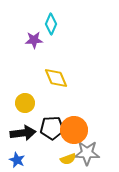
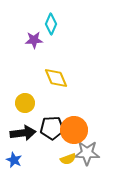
blue star: moved 3 px left
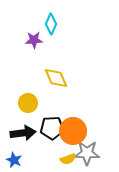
yellow circle: moved 3 px right
orange circle: moved 1 px left, 1 px down
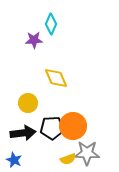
orange circle: moved 5 px up
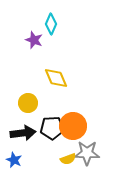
purple star: rotated 24 degrees clockwise
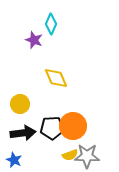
yellow circle: moved 8 px left, 1 px down
gray star: moved 3 px down
yellow semicircle: moved 2 px right, 4 px up
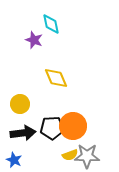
cyan diamond: rotated 35 degrees counterclockwise
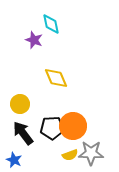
black arrow: rotated 120 degrees counterclockwise
gray star: moved 4 px right, 3 px up
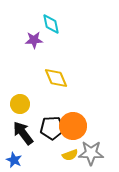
purple star: rotated 24 degrees counterclockwise
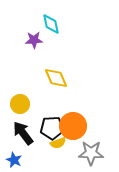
yellow semicircle: moved 12 px left, 12 px up
